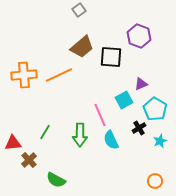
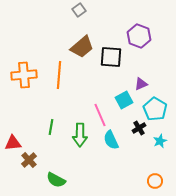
orange line: rotated 60 degrees counterclockwise
green line: moved 6 px right, 5 px up; rotated 21 degrees counterclockwise
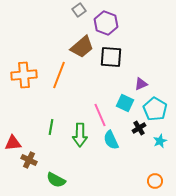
purple hexagon: moved 33 px left, 13 px up
orange line: rotated 16 degrees clockwise
cyan square: moved 1 px right, 3 px down; rotated 36 degrees counterclockwise
brown cross: rotated 21 degrees counterclockwise
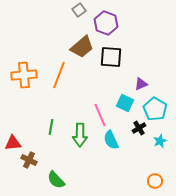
green semicircle: rotated 18 degrees clockwise
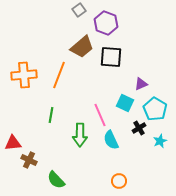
green line: moved 12 px up
orange circle: moved 36 px left
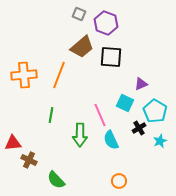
gray square: moved 4 px down; rotated 32 degrees counterclockwise
cyan pentagon: moved 2 px down
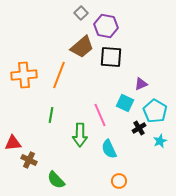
gray square: moved 2 px right, 1 px up; rotated 24 degrees clockwise
purple hexagon: moved 3 px down; rotated 10 degrees counterclockwise
cyan semicircle: moved 2 px left, 9 px down
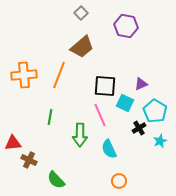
purple hexagon: moved 20 px right
black square: moved 6 px left, 29 px down
green line: moved 1 px left, 2 px down
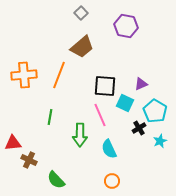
orange circle: moved 7 px left
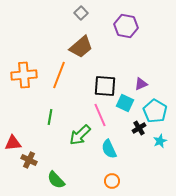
brown trapezoid: moved 1 px left
green arrow: rotated 45 degrees clockwise
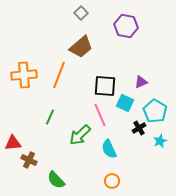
purple triangle: moved 2 px up
green line: rotated 14 degrees clockwise
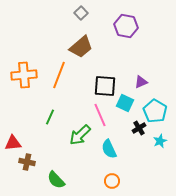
brown cross: moved 2 px left, 2 px down; rotated 14 degrees counterclockwise
